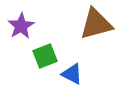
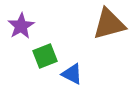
brown triangle: moved 13 px right
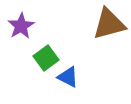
green square: moved 1 px right, 2 px down; rotated 15 degrees counterclockwise
blue triangle: moved 4 px left, 3 px down
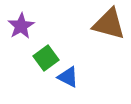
brown triangle: rotated 30 degrees clockwise
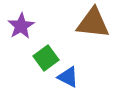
brown triangle: moved 16 px left, 1 px up; rotated 9 degrees counterclockwise
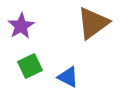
brown triangle: rotated 42 degrees counterclockwise
green square: moved 16 px left, 8 px down; rotated 10 degrees clockwise
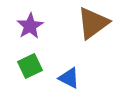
purple star: moved 9 px right
blue triangle: moved 1 px right, 1 px down
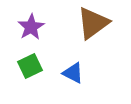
purple star: moved 1 px right, 1 px down
blue triangle: moved 4 px right, 5 px up
